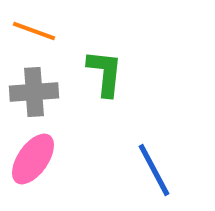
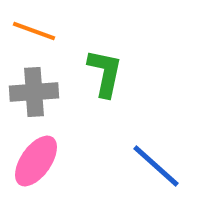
green L-shape: rotated 6 degrees clockwise
pink ellipse: moved 3 px right, 2 px down
blue line: moved 2 px right, 4 px up; rotated 20 degrees counterclockwise
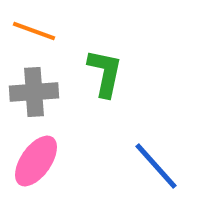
blue line: rotated 6 degrees clockwise
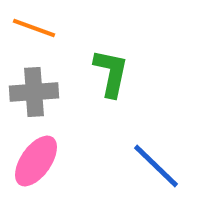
orange line: moved 3 px up
green L-shape: moved 6 px right
blue line: rotated 4 degrees counterclockwise
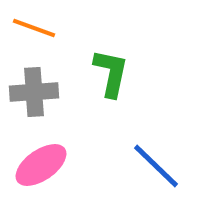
pink ellipse: moved 5 px right, 4 px down; rotated 20 degrees clockwise
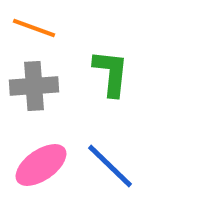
green L-shape: rotated 6 degrees counterclockwise
gray cross: moved 6 px up
blue line: moved 46 px left
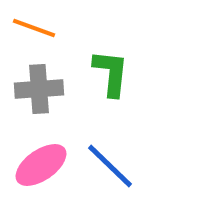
gray cross: moved 5 px right, 3 px down
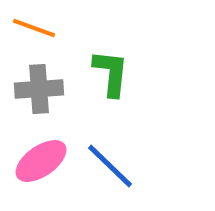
pink ellipse: moved 4 px up
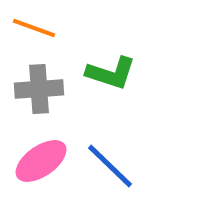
green L-shape: rotated 102 degrees clockwise
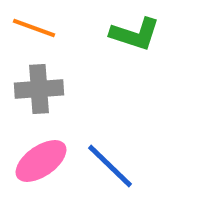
green L-shape: moved 24 px right, 39 px up
